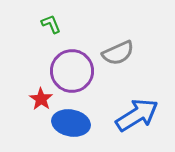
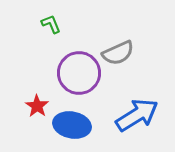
purple circle: moved 7 px right, 2 px down
red star: moved 4 px left, 7 px down
blue ellipse: moved 1 px right, 2 px down
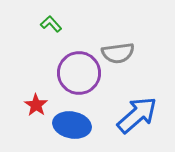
green L-shape: rotated 20 degrees counterclockwise
gray semicircle: rotated 16 degrees clockwise
red star: moved 1 px left, 1 px up
blue arrow: rotated 9 degrees counterclockwise
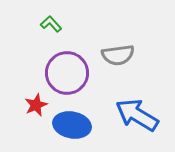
gray semicircle: moved 2 px down
purple circle: moved 12 px left
red star: rotated 15 degrees clockwise
blue arrow: rotated 108 degrees counterclockwise
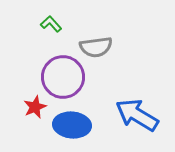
gray semicircle: moved 22 px left, 8 px up
purple circle: moved 4 px left, 4 px down
red star: moved 1 px left, 2 px down
blue ellipse: rotated 6 degrees counterclockwise
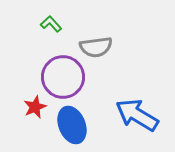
blue ellipse: rotated 63 degrees clockwise
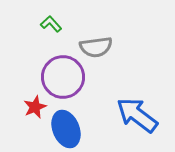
blue arrow: rotated 6 degrees clockwise
blue ellipse: moved 6 px left, 4 px down
